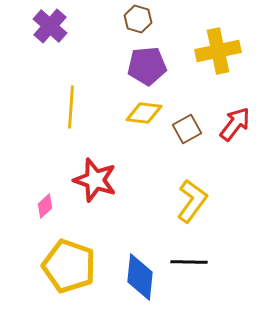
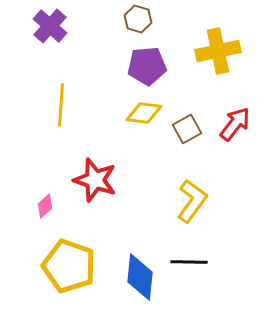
yellow line: moved 10 px left, 2 px up
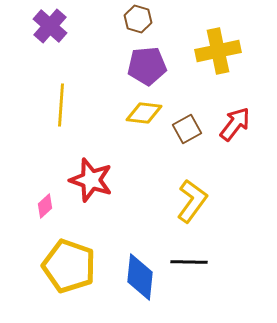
red star: moved 4 px left
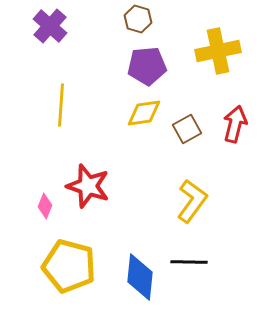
yellow diamond: rotated 15 degrees counterclockwise
red arrow: rotated 24 degrees counterclockwise
red star: moved 3 px left, 6 px down
pink diamond: rotated 25 degrees counterclockwise
yellow pentagon: rotated 4 degrees counterclockwise
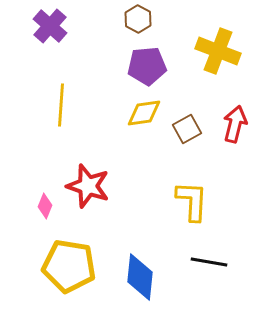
brown hexagon: rotated 12 degrees clockwise
yellow cross: rotated 33 degrees clockwise
yellow L-shape: rotated 33 degrees counterclockwise
black line: moved 20 px right; rotated 9 degrees clockwise
yellow pentagon: rotated 6 degrees counterclockwise
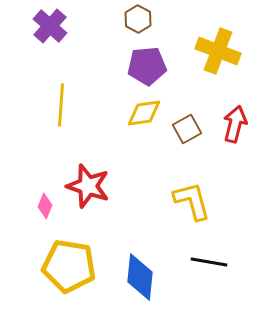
yellow L-shape: rotated 18 degrees counterclockwise
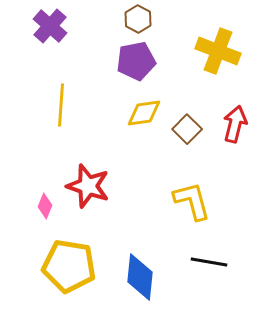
purple pentagon: moved 11 px left, 5 px up; rotated 6 degrees counterclockwise
brown square: rotated 16 degrees counterclockwise
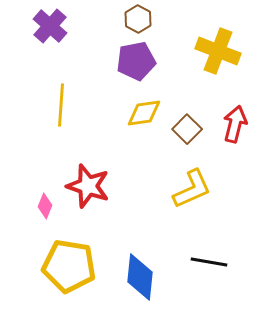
yellow L-shape: moved 12 px up; rotated 81 degrees clockwise
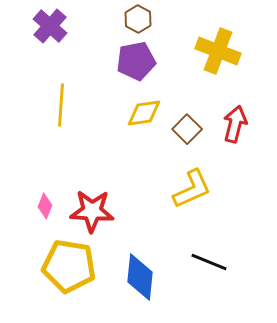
red star: moved 4 px right, 25 px down; rotated 15 degrees counterclockwise
black line: rotated 12 degrees clockwise
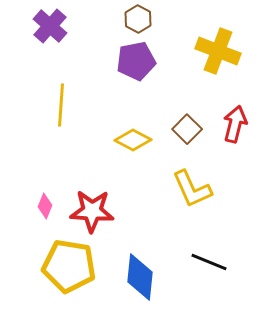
yellow diamond: moved 11 px left, 27 px down; rotated 36 degrees clockwise
yellow L-shape: rotated 90 degrees clockwise
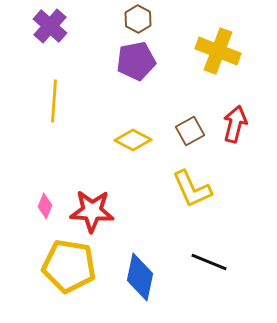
yellow line: moved 7 px left, 4 px up
brown square: moved 3 px right, 2 px down; rotated 16 degrees clockwise
blue diamond: rotated 6 degrees clockwise
